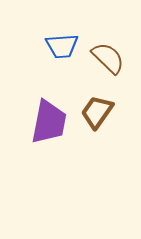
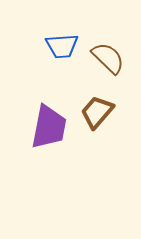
brown trapezoid: rotated 6 degrees clockwise
purple trapezoid: moved 5 px down
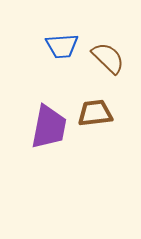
brown trapezoid: moved 2 px left, 1 px down; rotated 42 degrees clockwise
